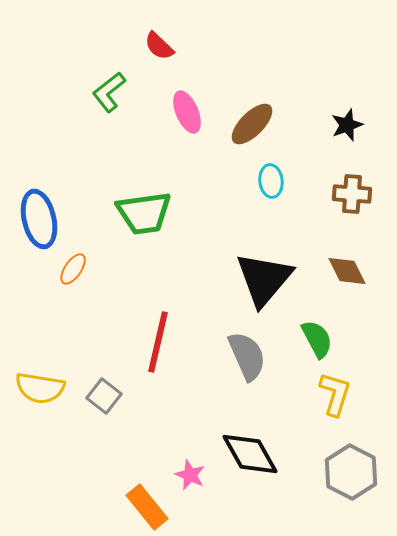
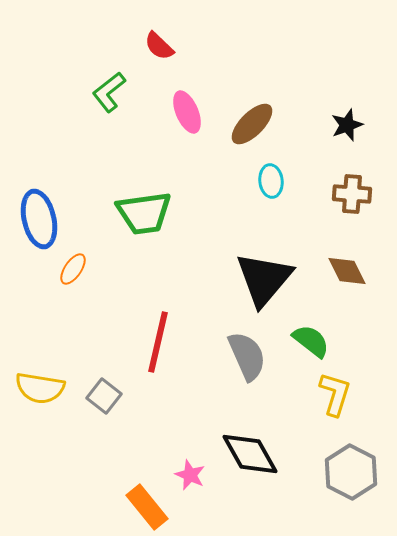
green semicircle: moved 6 px left, 2 px down; rotated 24 degrees counterclockwise
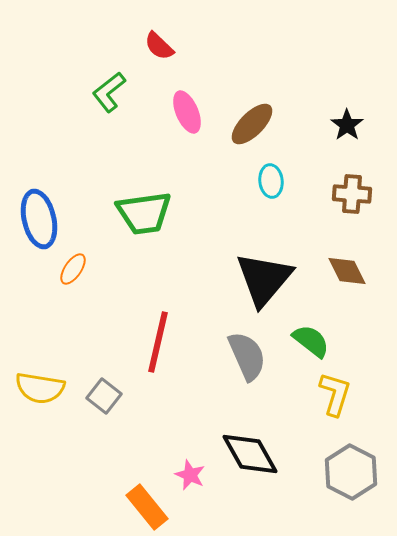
black star: rotated 16 degrees counterclockwise
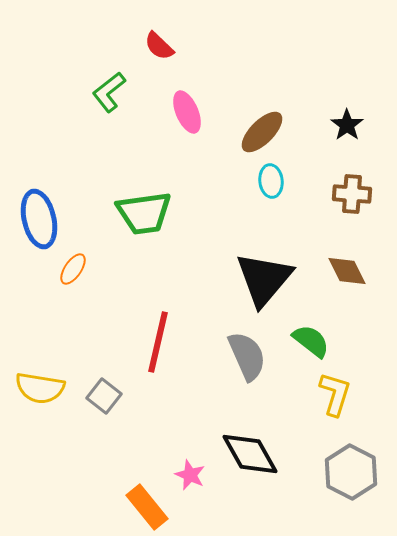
brown ellipse: moved 10 px right, 8 px down
